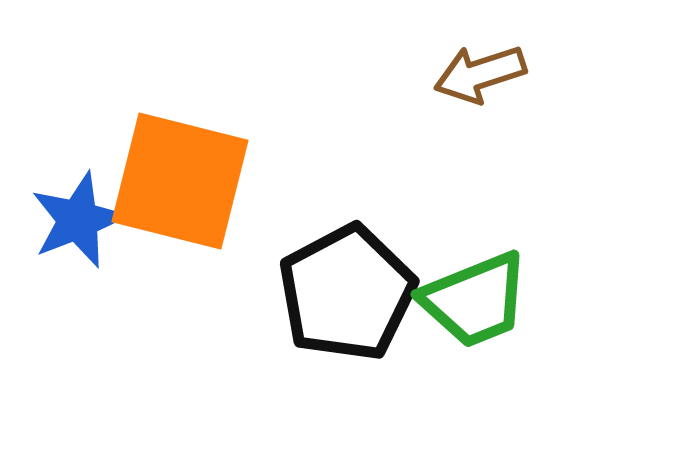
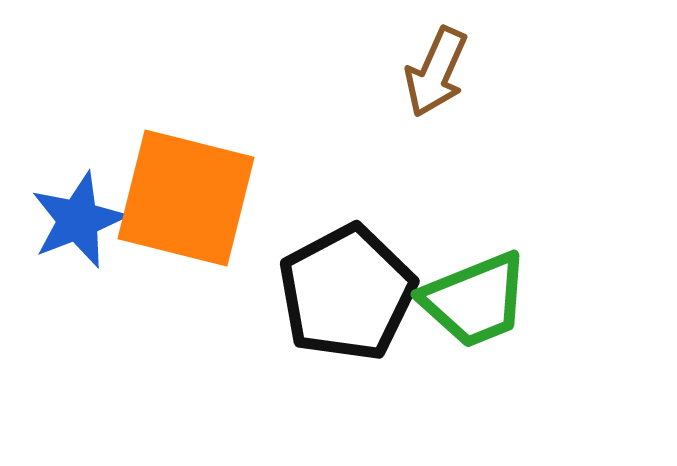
brown arrow: moved 44 px left, 2 px up; rotated 48 degrees counterclockwise
orange square: moved 6 px right, 17 px down
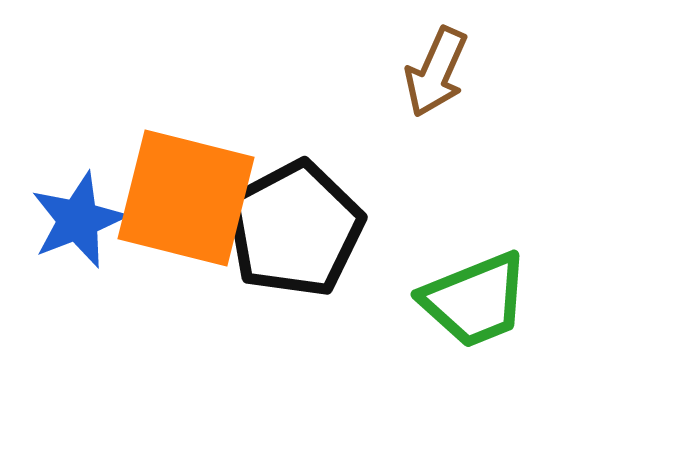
black pentagon: moved 52 px left, 64 px up
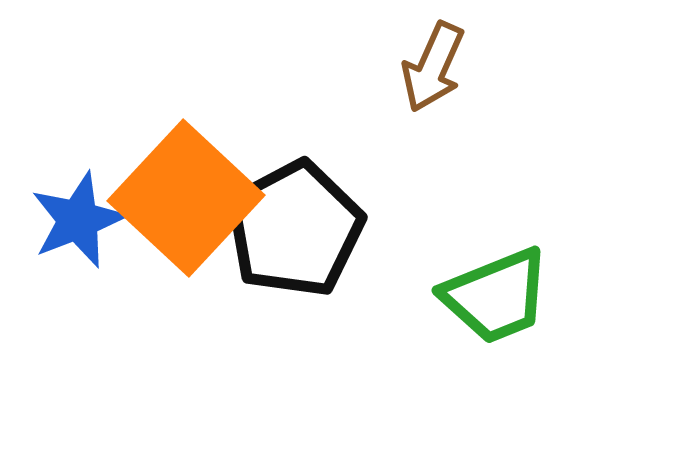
brown arrow: moved 3 px left, 5 px up
orange square: rotated 29 degrees clockwise
green trapezoid: moved 21 px right, 4 px up
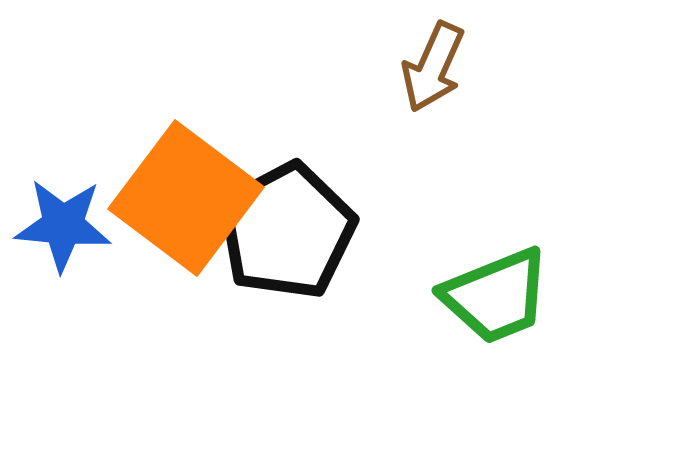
orange square: rotated 6 degrees counterclockwise
blue star: moved 15 px left, 5 px down; rotated 26 degrees clockwise
black pentagon: moved 8 px left, 2 px down
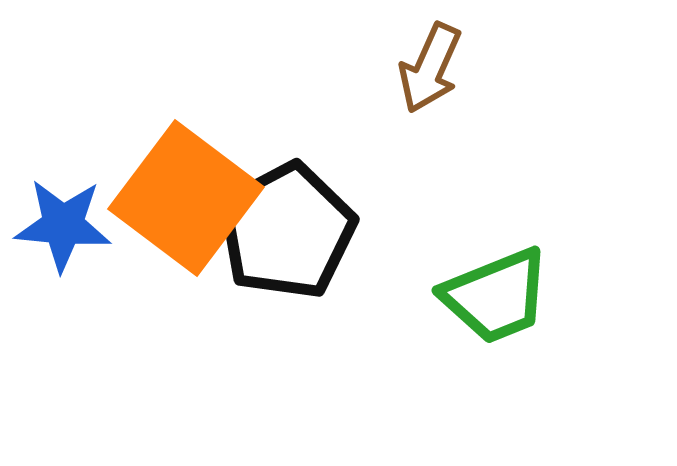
brown arrow: moved 3 px left, 1 px down
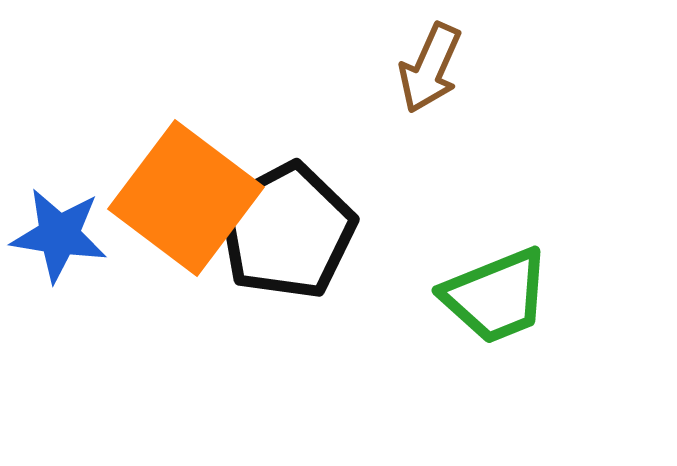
blue star: moved 4 px left, 10 px down; rotated 4 degrees clockwise
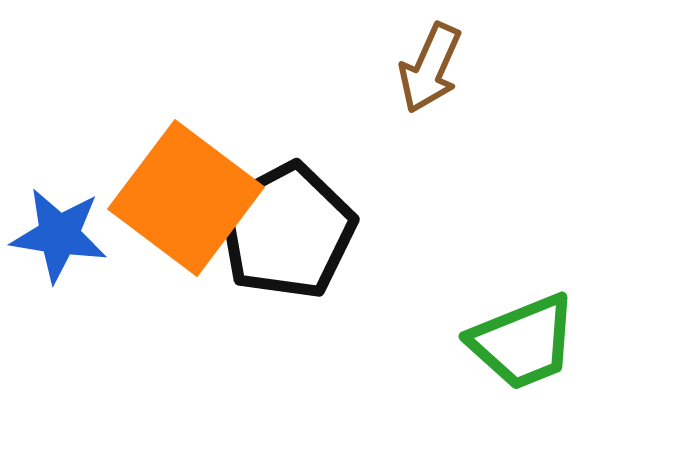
green trapezoid: moved 27 px right, 46 px down
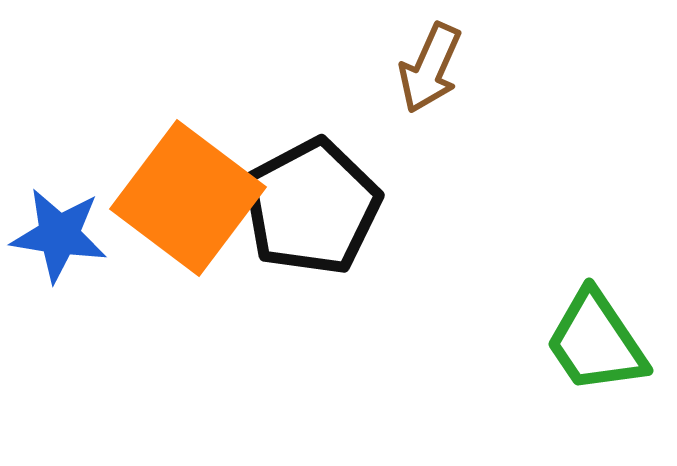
orange square: moved 2 px right
black pentagon: moved 25 px right, 24 px up
green trapezoid: moved 73 px right; rotated 78 degrees clockwise
